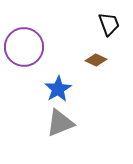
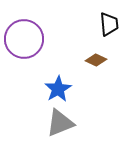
black trapezoid: rotated 15 degrees clockwise
purple circle: moved 8 px up
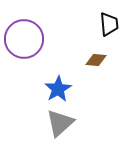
brown diamond: rotated 20 degrees counterclockwise
gray triangle: rotated 20 degrees counterclockwise
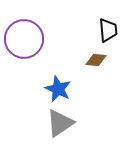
black trapezoid: moved 1 px left, 6 px down
blue star: rotated 16 degrees counterclockwise
gray triangle: rotated 8 degrees clockwise
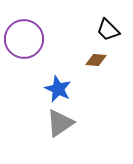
black trapezoid: rotated 140 degrees clockwise
